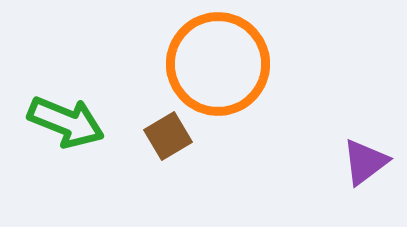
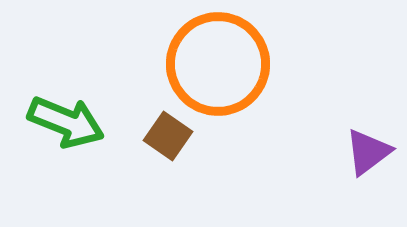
brown square: rotated 24 degrees counterclockwise
purple triangle: moved 3 px right, 10 px up
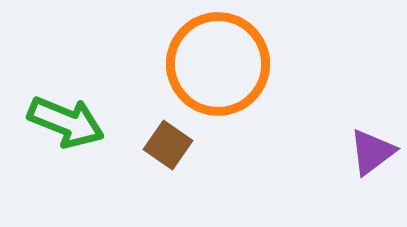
brown square: moved 9 px down
purple triangle: moved 4 px right
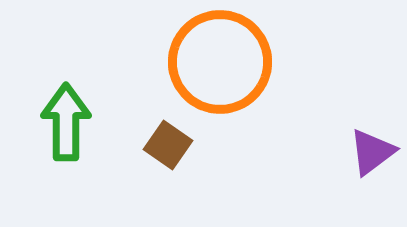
orange circle: moved 2 px right, 2 px up
green arrow: rotated 112 degrees counterclockwise
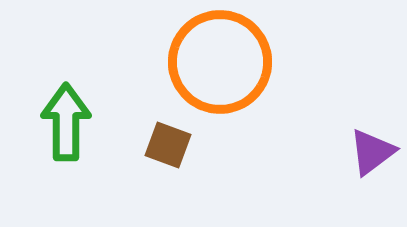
brown square: rotated 15 degrees counterclockwise
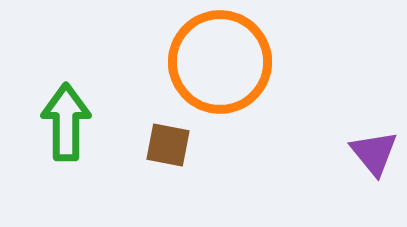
brown square: rotated 9 degrees counterclockwise
purple triangle: moved 2 px right, 1 px down; rotated 32 degrees counterclockwise
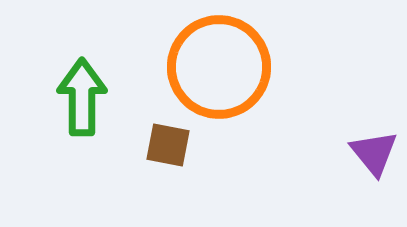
orange circle: moved 1 px left, 5 px down
green arrow: moved 16 px right, 25 px up
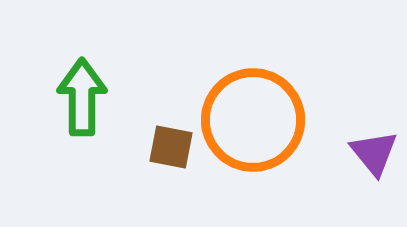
orange circle: moved 34 px right, 53 px down
brown square: moved 3 px right, 2 px down
